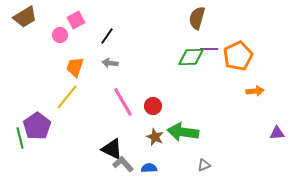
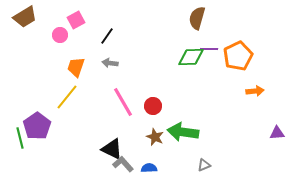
orange trapezoid: moved 1 px right
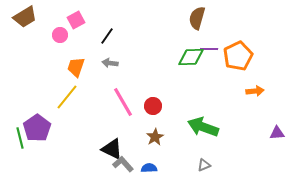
purple pentagon: moved 2 px down
green arrow: moved 20 px right, 5 px up; rotated 12 degrees clockwise
brown star: rotated 18 degrees clockwise
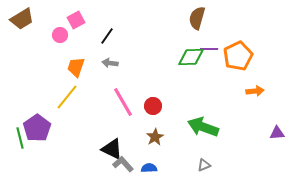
brown trapezoid: moved 3 px left, 2 px down
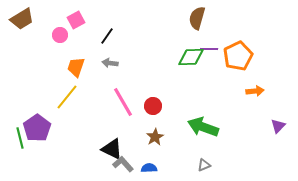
purple triangle: moved 1 px right, 7 px up; rotated 42 degrees counterclockwise
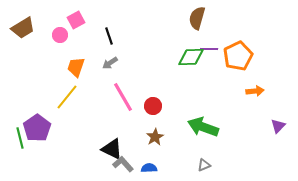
brown trapezoid: moved 1 px right, 9 px down
black line: moved 2 px right; rotated 54 degrees counterclockwise
gray arrow: rotated 42 degrees counterclockwise
pink line: moved 5 px up
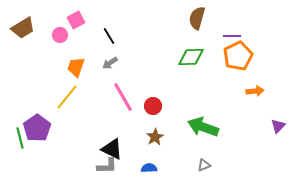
black line: rotated 12 degrees counterclockwise
purple line: moved 23 px right, 13 px up
gray L-shape: moved 16 px left, 2 px down; rotated 130 degrees clockwise
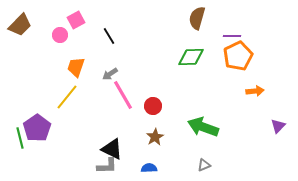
brown trapezoid: moved 3 px left, 3 px up; rotated 15 degrees counterclockwise
gray arrow: moved 11 px down
pink line: moved 2 px up
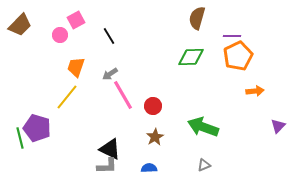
purple pentagon: rotated 20 degrees counterclockwise
black triangle: moved 2 px left
